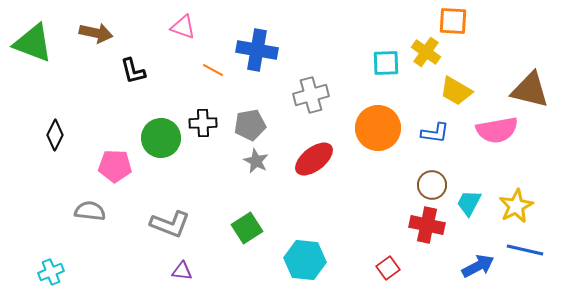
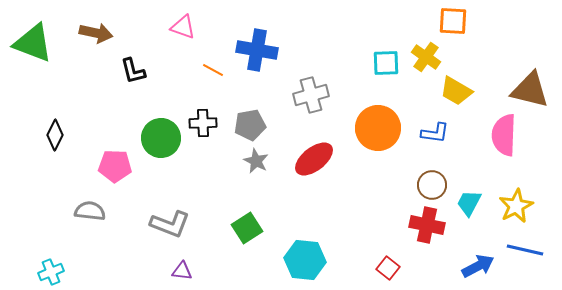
yellow cross: moved 5 px down
pink semicircle: moved 7 px right, 5 px down; rotated 102 degrees clockwise
red square: rotated 15 degrees counterclockwise
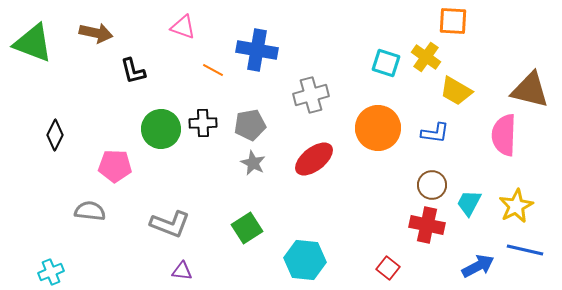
cyan square: rotated 20 degrees clockwise
green circle: moved 9 px up
gray star: moved 3 px left, 2 px down
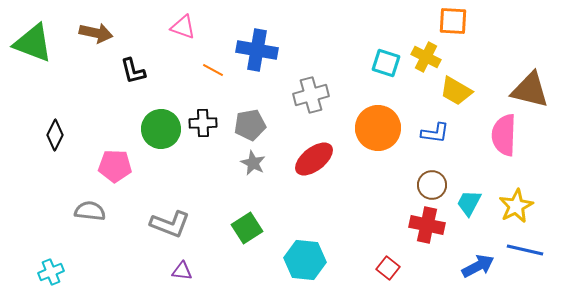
yellow cross: rotated 8 degrees counterclockwise
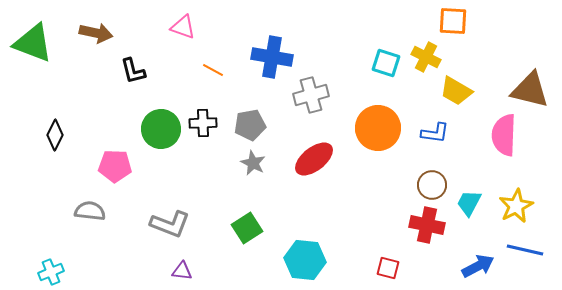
blue cross: moved 15 px right, 7 px down
red square: rotated 25 degrees counterclockwise
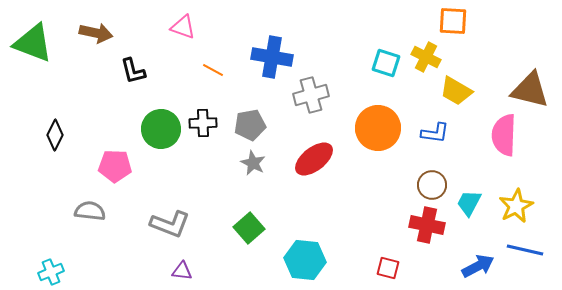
green square: moved 2 px right; rotated 8 degrees counterclockwise
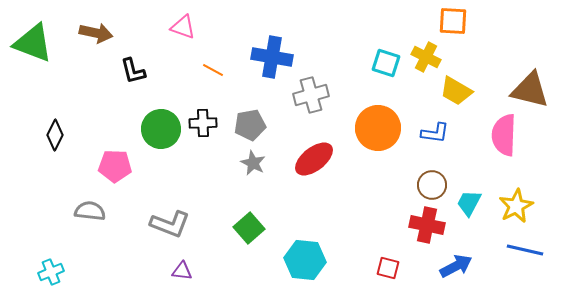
blue arrow: moved 22 px left
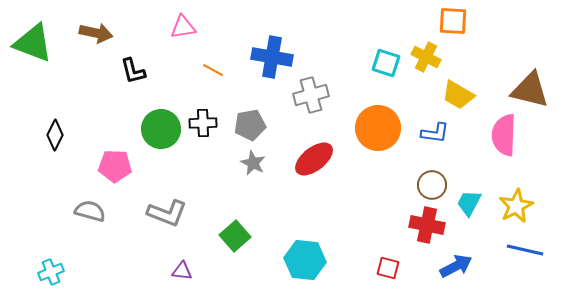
pink triangle: rotated 28 degrees counterclockwise
yellow trapezoid: moved 2 px right, 4 px down
gray semicircle: rotated 8 degrees clockwise
gray L-shape: moved 3 px left, 11 px up
green square: moved 14 px left, 8 px down
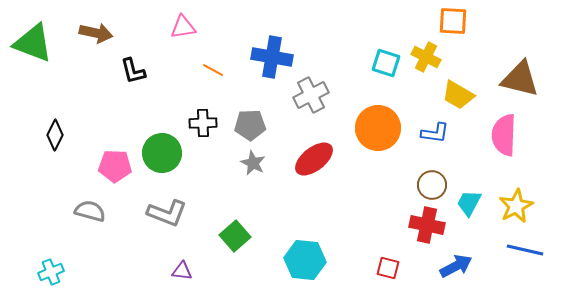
brown triangle: moved 10 px left, 11 px up
gray cross: rotated 12 degrees counterclockwise
gray pentagon: rotated 8 degrees clockwise
green circle: moved 1 px right, 24 px down
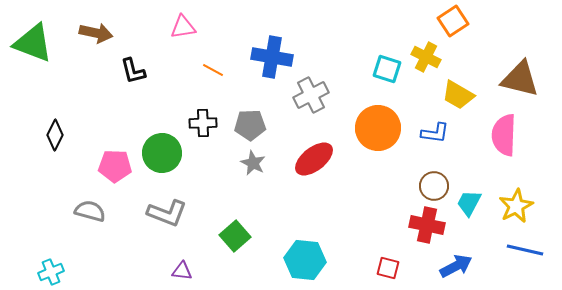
orange square: rotated 36 degrees counterclockwise
cyan square: moved 1 px right, 6 px down
brown circle: moved 2 px right, 1 px down
